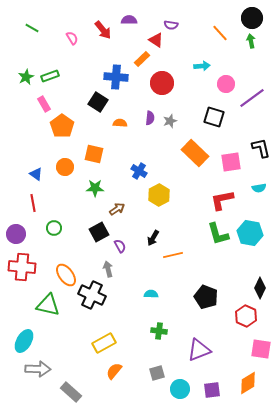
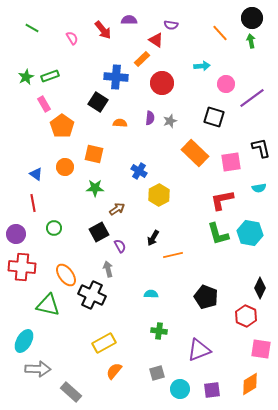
orange diamond at (248, 383): moved 2 px right, 1 px down
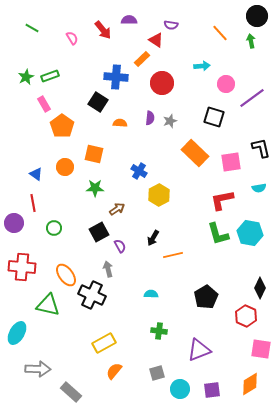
black circle at (252, 18): moved 5 px right, 2 px up
purple circle at (16, 234): moved 2 px left, 11 px up
black pentagon at (206, 297): rotated 20 degrees clockwise
cyan ellipse at (24, 341): moved 7 px left, 8 px up
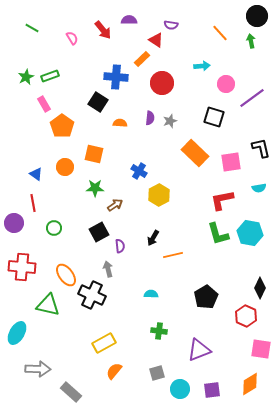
brown arrow at (117, 209): moved 2 px left, 4 px up
purple semicircle at (120, 246): rotated 24 degrees clockwise
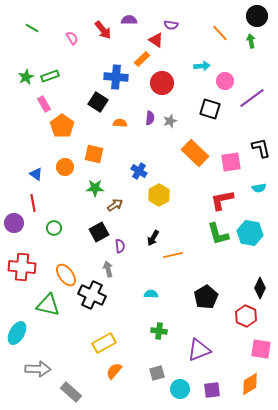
pink circle at (226, 84): moved 1 px left, 3 px up
black square at (214, 117): moved 4 px left, 8 px up
